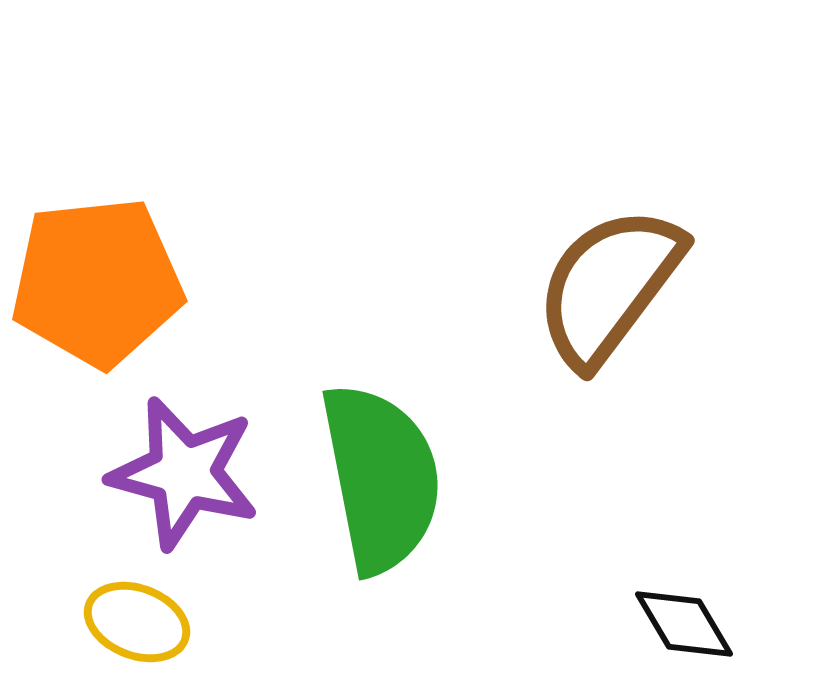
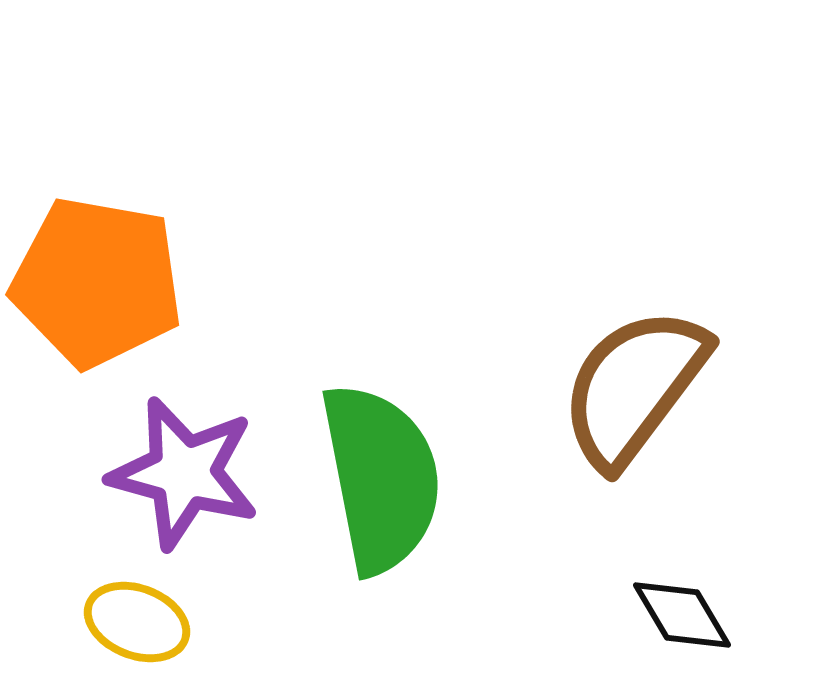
orange pentagon: rotated 16 degrees clockwise
brown semicircle: moved 25 px right, 101 px down
black diamond: moved 2 px left, 9 px up
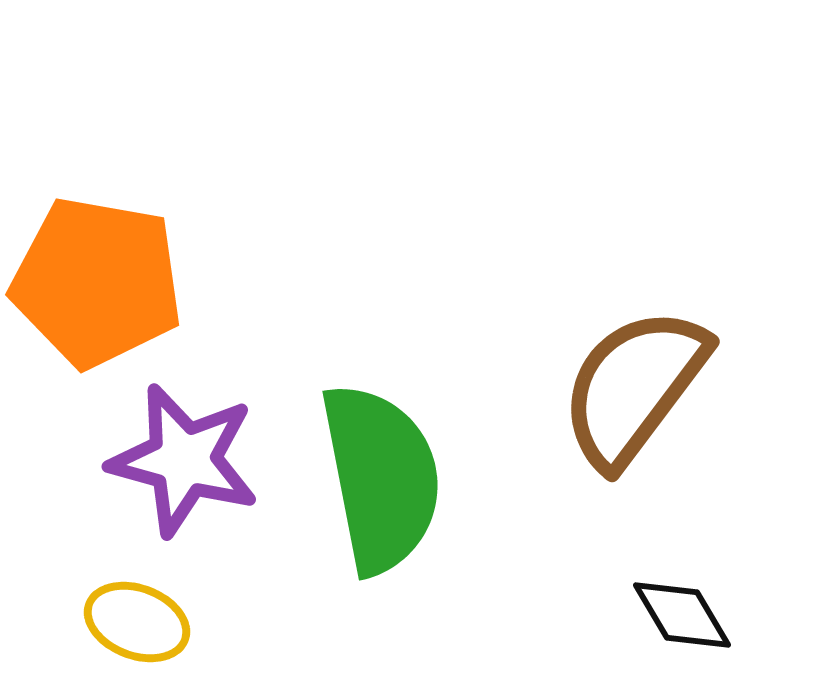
purple star: moved 13 px up
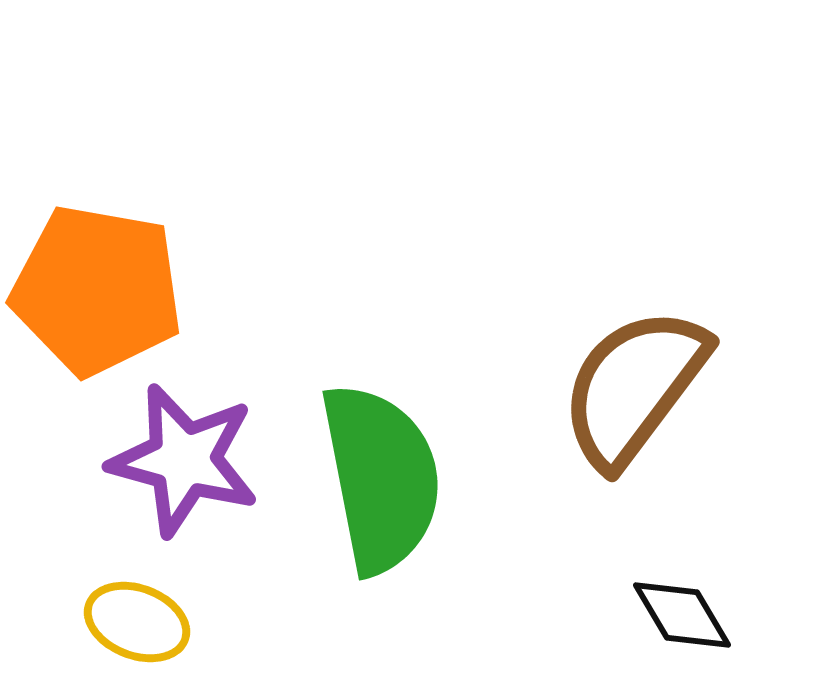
orange pentagon: moved 8 px down
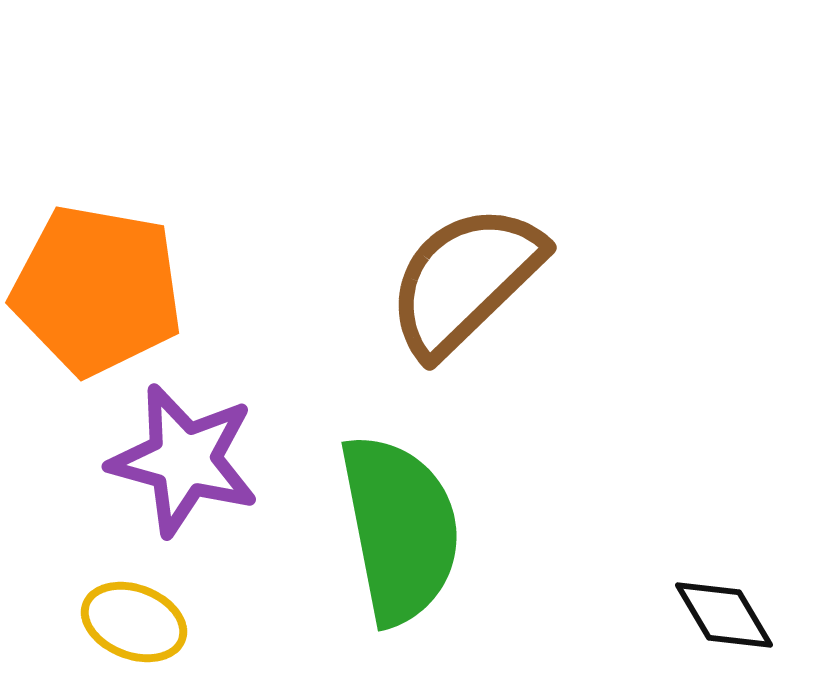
brown semicircle: moved 169 px left, 107 px up; rotated 9 degrees clockwise
green semicircle: moved 19 px right, 51 px down
black diamond: moved 42 px right
yellow ellipse: moved 3 px left
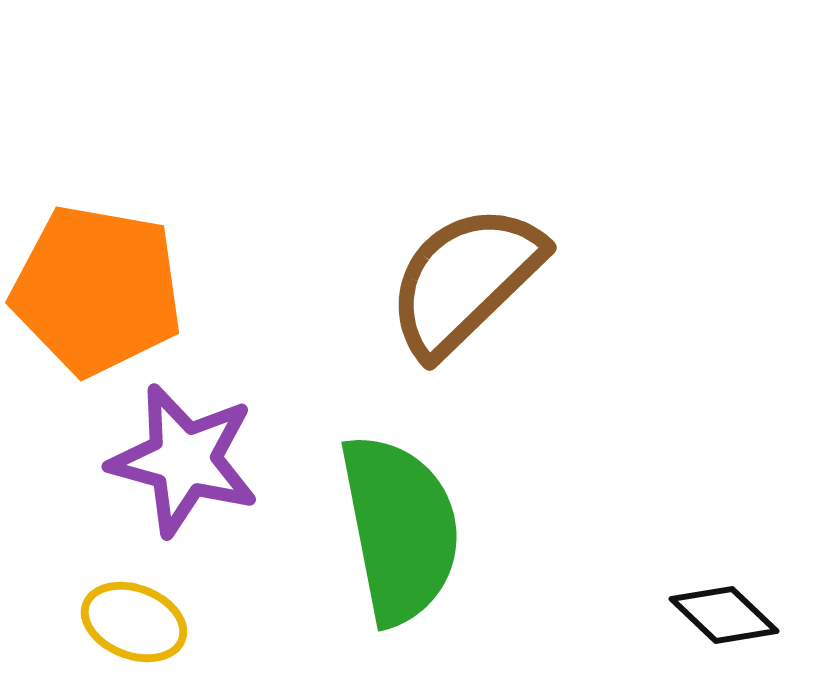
black diamond: rotated 16 degrees counterclockwise
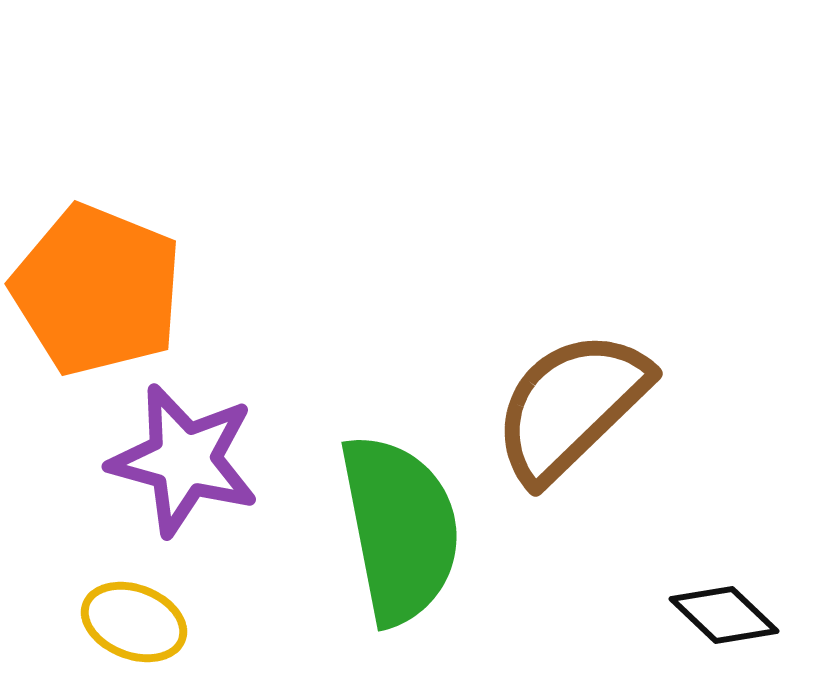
brown semicircle: moved 106 px right, 126 px down
orange pentagon: rotated 12 degrees clockwise
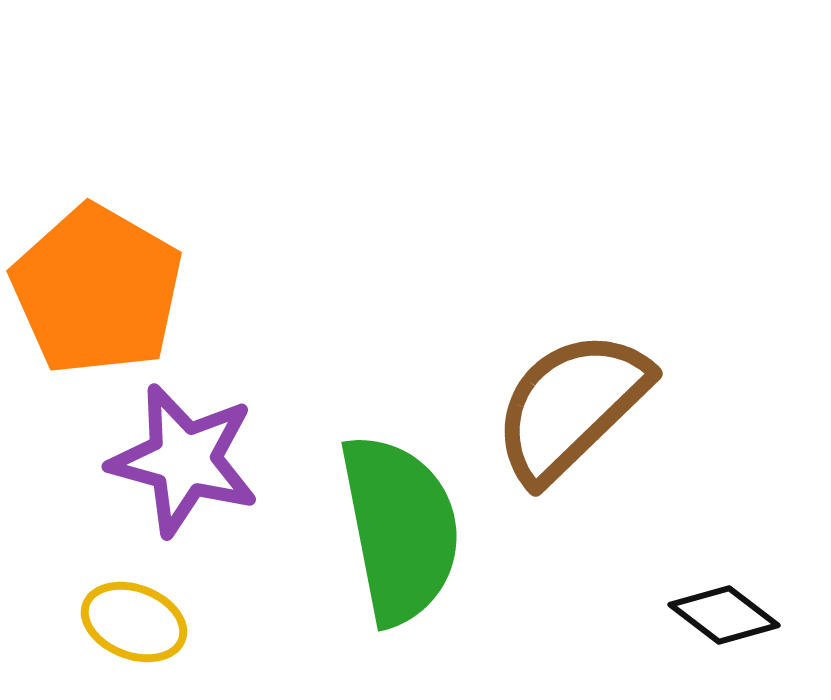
orange pentagon: rotated 8 degrees clockwise
black diamond: rotated 6 degrees counterclockwise
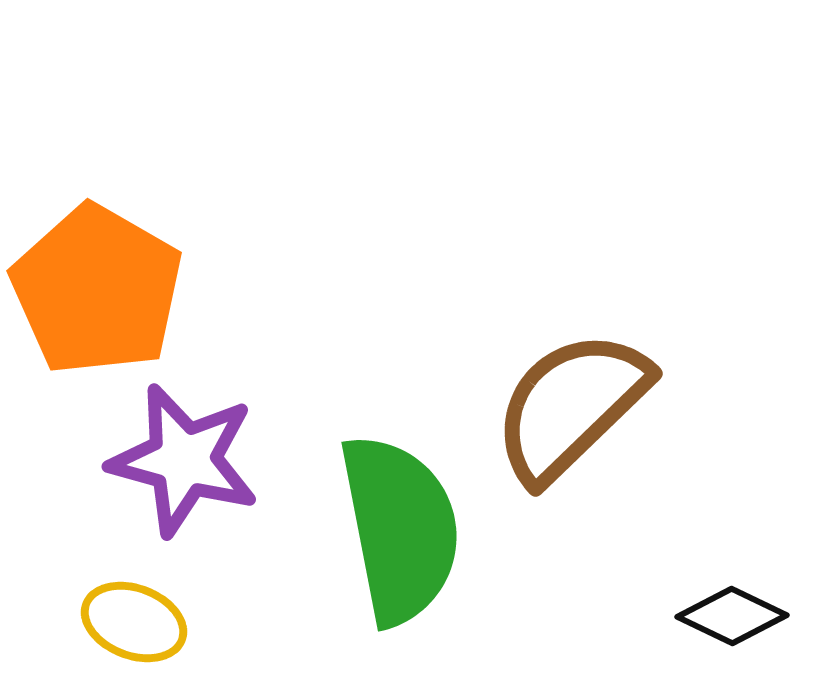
black diamond: moved 8 px right, 1 px down; rotated 12 degrees counterclockwise
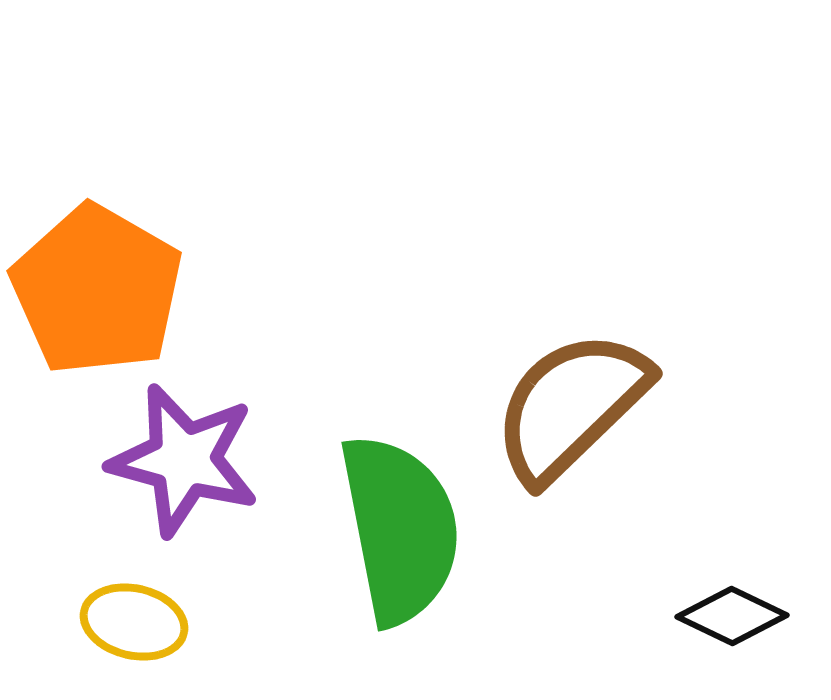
yellow ellipse: rotated 8 degrees counterclockwise
